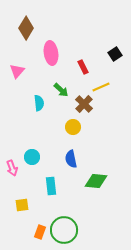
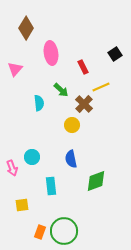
pink triangle: moved 2 px left, 2 px up
yellow circle: moved 1 px left, 2 px up
green diamond: rotated 25 degrees counterclockwise
green circle: moved 1 px down
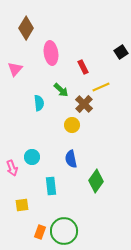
black square: moved 6 px right, 2 px up
green diamond: rotated 35 degrees counterclockwise
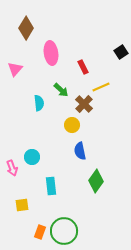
blue semicircle: moved 9 px right, 8 px up
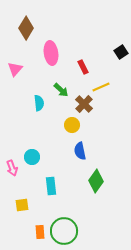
orange rectangle: rotated 24 degrees counterclockwise
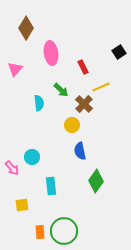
black square: moved 2 px left
pink arrow: rotated 21 degrees counterclockwise
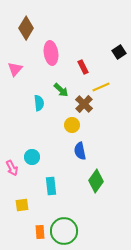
pink arrow: rotated 14 degrees clockwise
